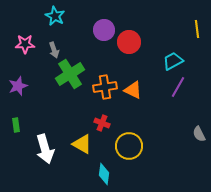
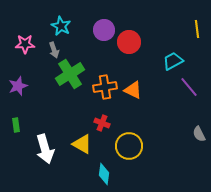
cyan star: moved 6 px right, 10 px down
purple line: moved 11 px right; rotated 70 degrees counterclockwise
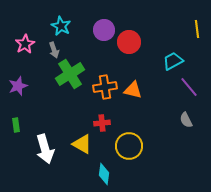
pink star: rotated 30 degrees counterclockwise
orange triangle: rotated 12 degrees counterclockwise
red cross: rotated 28 degrees counterclockwise
gray semicircle: moved 13 px left, 14 px up
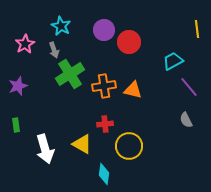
orange cross: moved 1 px left, 1 px up
red cross: moved 3 px right, 1 px down
